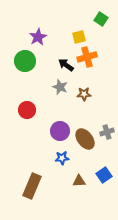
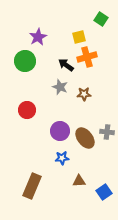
gray cross: rotated 24 degrees clockwise
brown ellipse: moved 1 px up
blue square: moved 17 px down
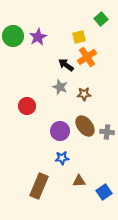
green square: rotated 16 degrees clockwise
orange cross: rotated 18 degrees counterclockwise
green circle: moved 12 px left, 25 px up
red circle: moved 4 px up
brown ellipse: moved 12 px up
brown rectangle: moved 7 px right
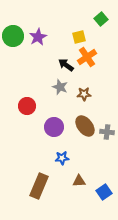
purple circle: moved 6 px left, 4 px up
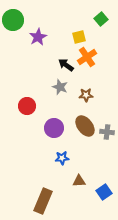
green circle: moved 16 px up
brown star: moved 2 px right, 1 px down
purple circle: moved 1 px down
brown rectangle: moved 4 px right, 15 px down
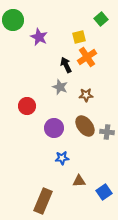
purple star: moved 1 px right; rotated 18 degrees counterclockwise
black arrow: rotated 28 degrees clockwise
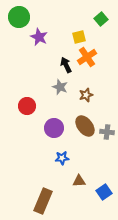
green circle: moved 6 px right, 3 px up
brown star: rotated 16 degrees counterclockwise
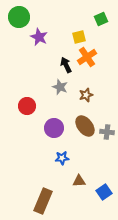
green square: rotated 16 degrees clockwise
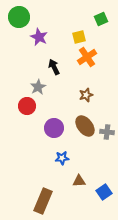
black arrow: moved 12 px left, 2 px down
gray star: moved 22 px left; rotated 21 degrees clockwise
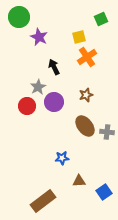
purple circle: moved 26 px up
brown rectangle: rotated 30 degrees clockwise
